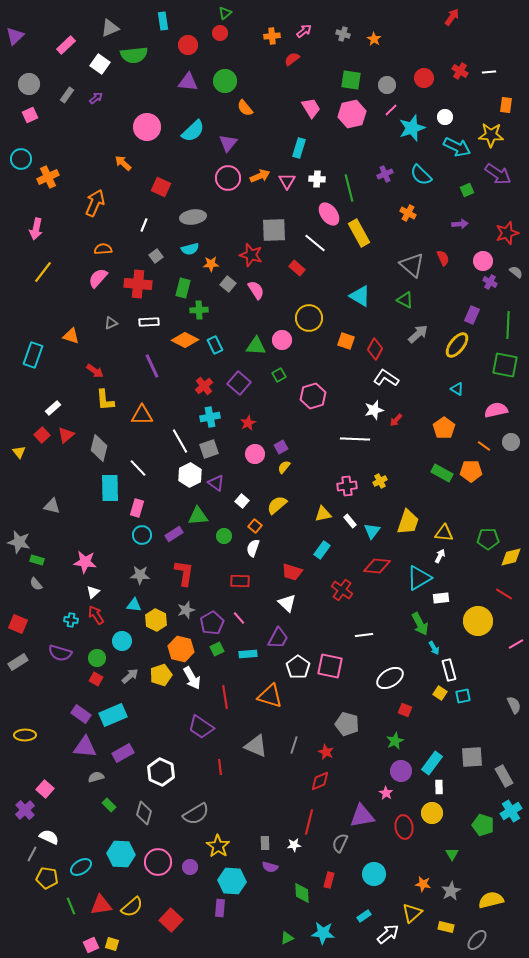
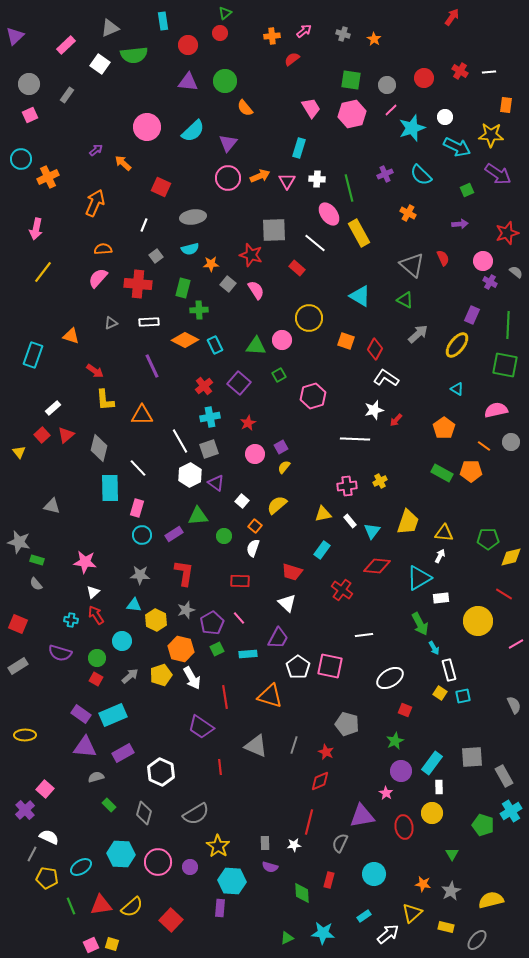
purple arrow at (96, 98): moved 52 px down
gray rectangle at (18, 662): moved 4 px down
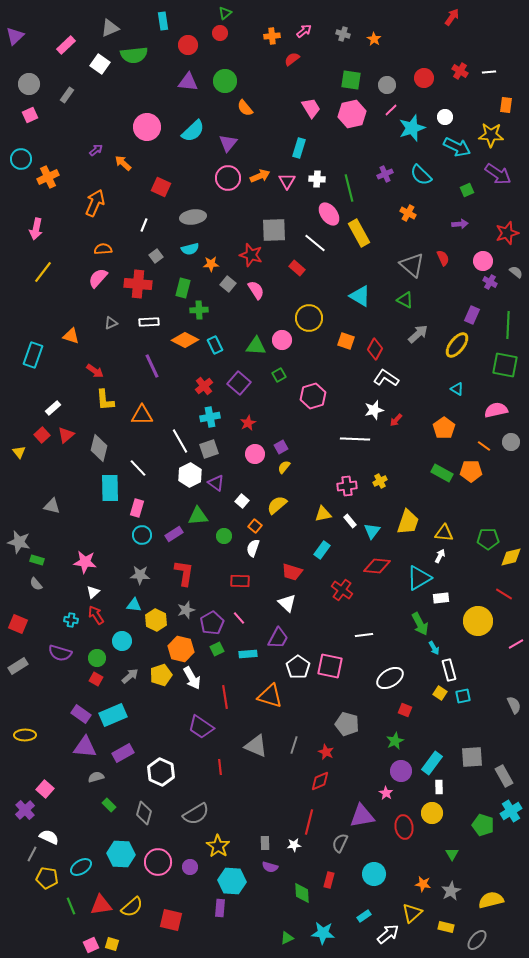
red square at (171, 920): rotated 30 degrees counterclockwise
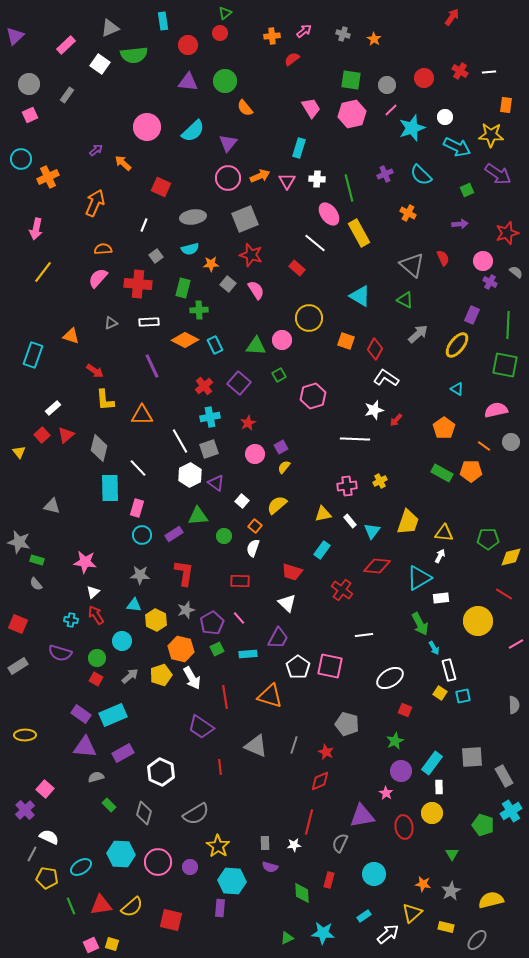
gray square at (274, 230): moved 29 px left, 11 px up; rotated 20 degrees counterclockwise
gray semicircle at (514, 705): rotated 24 degrees clockwise
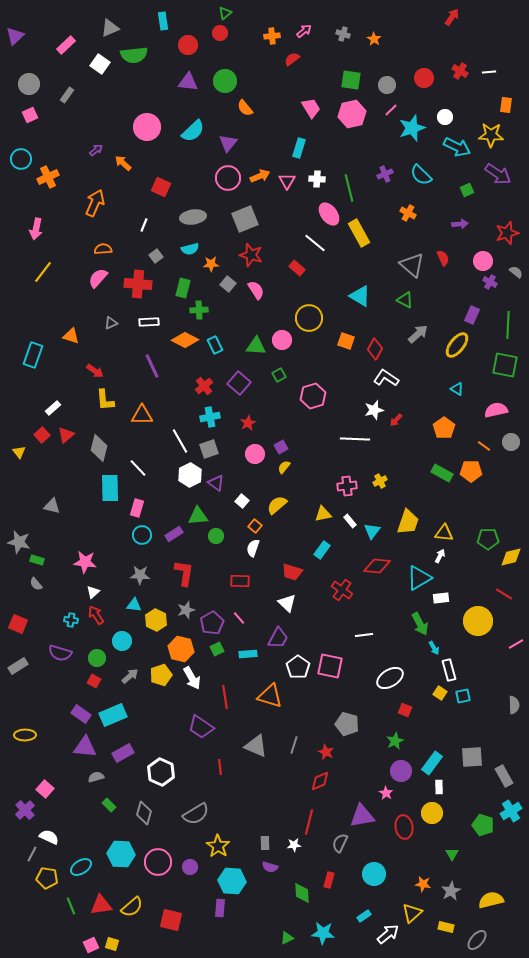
green circle at (224, 536): moved 8 px left
red square at (96, 679): moved 2 px left, 2 px down
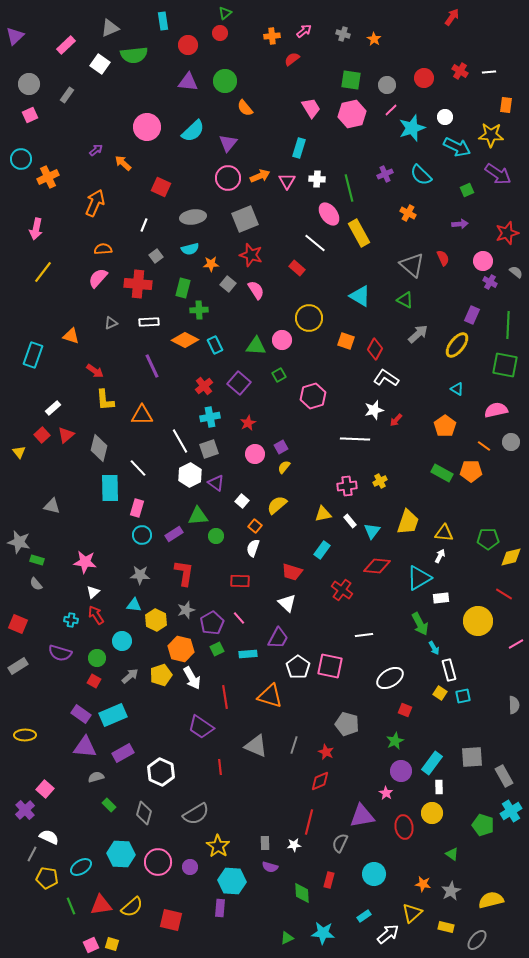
orange pentagon at (444, 428): moved 1 px right, 2 px up
green triangle at (452, 854): rotated 24 degrees counterclockwise
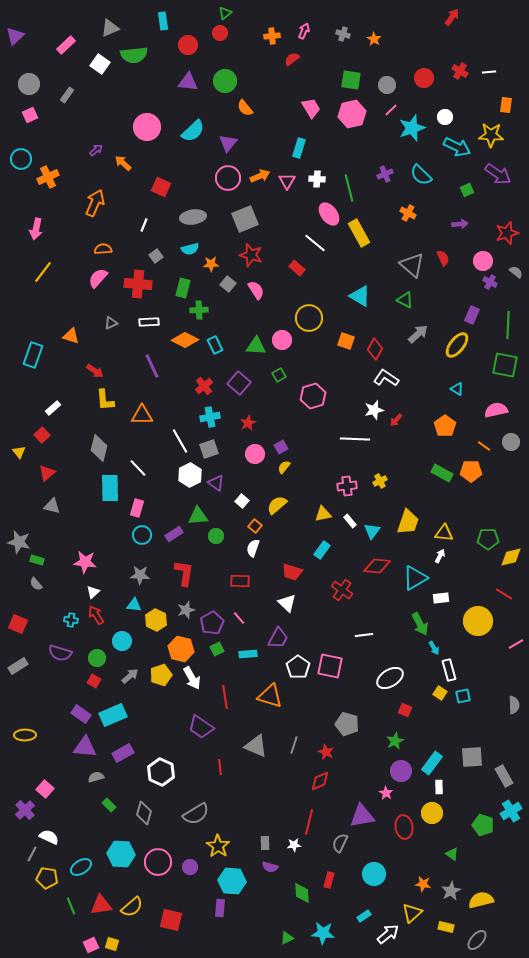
pink arrow at (304, 31): rotated 28 degrees counterclockwise
red triangle at (66, 435): moved 19 px left, 38 px down
cyan triangle at (419, 578): moved 4 px left
yellow semicircle at (491, 900): moved 10 px left
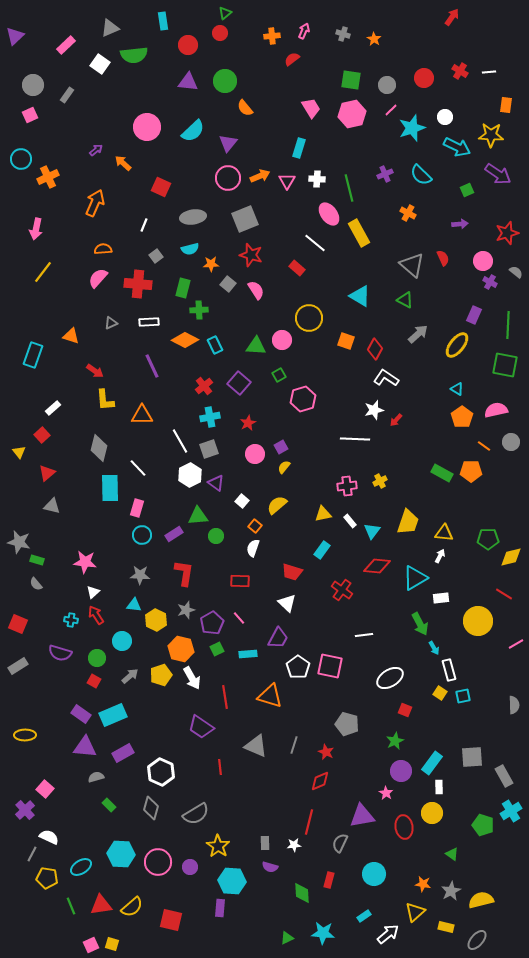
gray circle at (29, 84): moved 4 px right, 1 px down
purple rectangle at (472, 315): moved 2 px right
pink hexagon at (313, 396): moved 10 px left, 3 px down
orange pentagon at (445, 426): moved 17 px right, 9 px up
gray diamond at (144, 813): moved 7 px right, 5 px up
yellow triangle at (412, 913): moved 3 px right, 1 px up
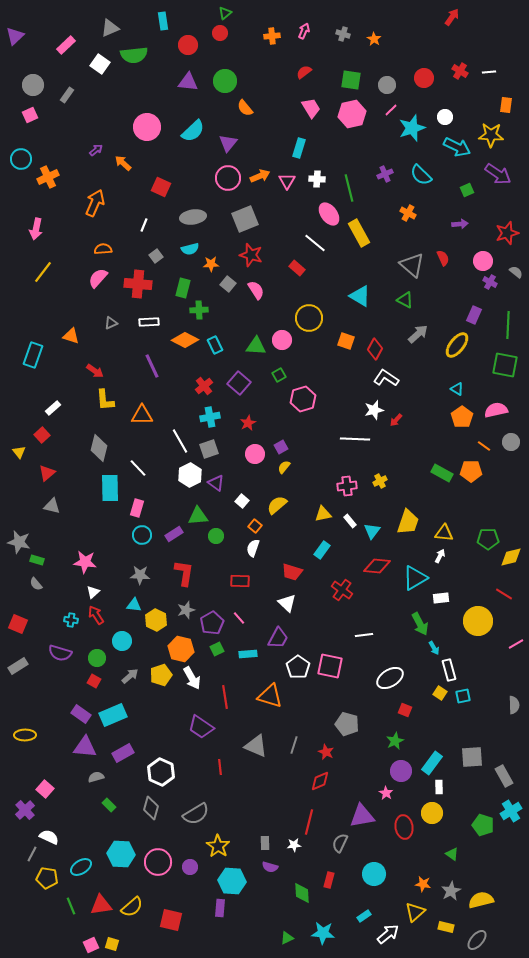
red semicircle at (292, 59): moved 12 px right, 13 px down
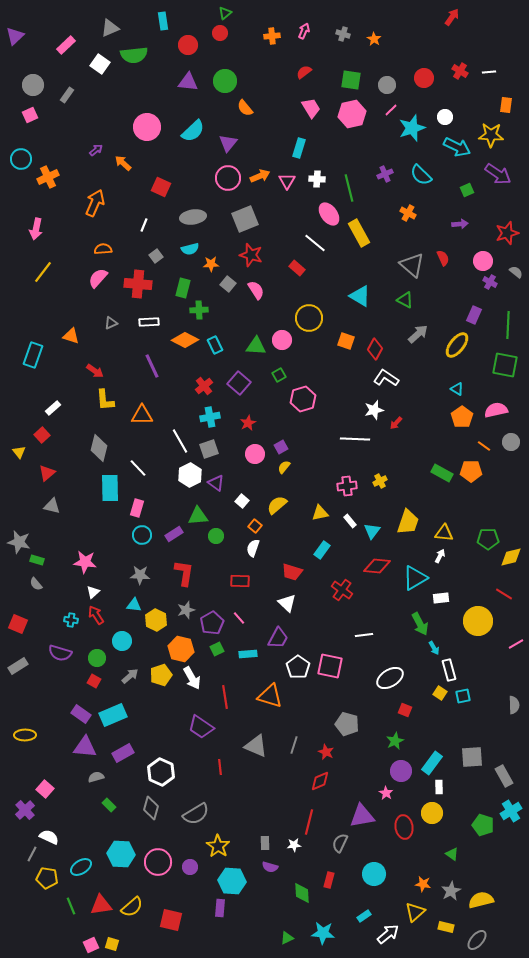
red arrow at (396, 420): moved 3 px down
yellow triangle at (323, 514): moved 3 px left, 1 px up
